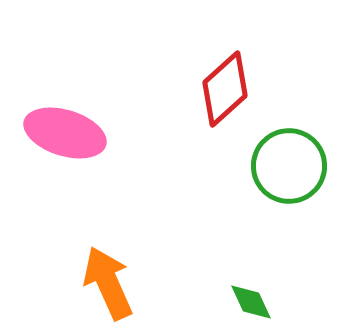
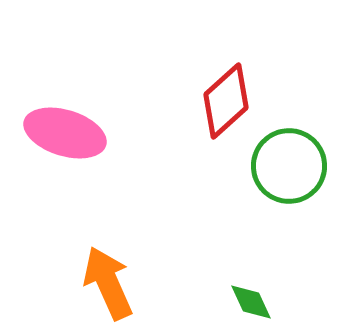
red diamond: moved 1 px right, 12 px down
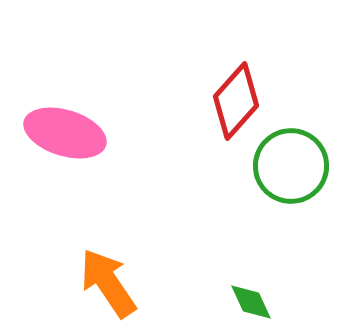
red diamond: moved 10 px right; rotated 6 degrees counterclockwise
green circle: moved 2 px right
orange arrow: rotated 10 degrees counterclockwise
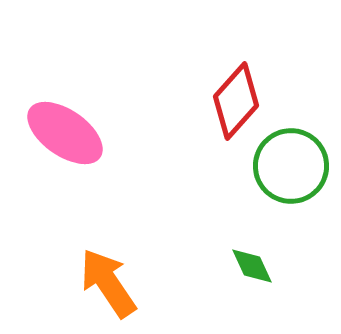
pink ellipse: rotated 18 degrees clockwise
green diamond: moved 1 px right, 36 px up
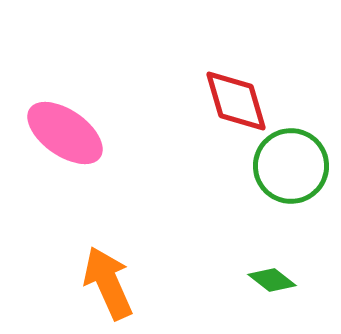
red diamond: rotated 58 degrees counterclockwise
green diamond: moved 20 px right, 14 px down; rotated 27 degrees counterclockwise
orange arrow: rotated 10 degrees clockwise
